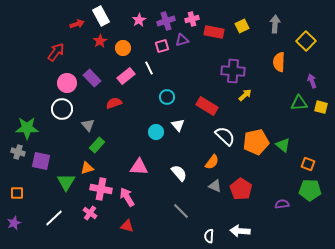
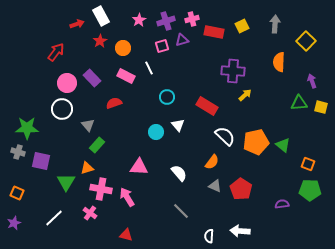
pink rectangle at (126, 76): rotated 66 degrees clockwise
orange square at (17, 193): rotated 24 degrees clockwise
red triangle at (127, 226): moved 1 px left, 9 px down
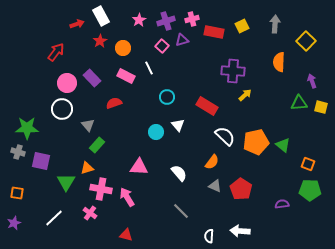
pink square at (162, 46): rotated 32 degrees counterclockwise
orange square at (17, 193): rotated 16 degrees counterclockwise
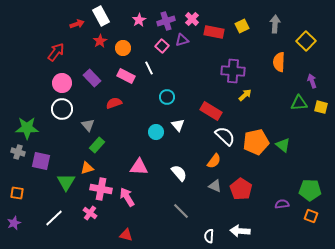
pink cross at (192, 19): rotated 32 degrees counterclockwise
pink circle at (67, 83): moved 5 px left
red rectangle at (207, 106): moved 4 px right, 5 px down
orange semicircle at (212, 162): moved 2 px right, 1 px up
orange square at (308, 164): moved 3 px right, 52 px down
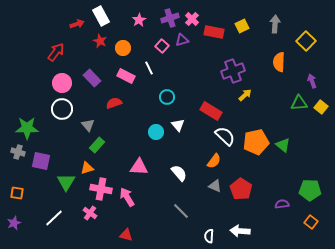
purple cross at (166, 21): moved 4 px right, 3 px up
red star at (100, 41): rotated 16 degrees counterclockwise
purple cross at (233, 71): rotated 25 degrees counterclockwise
yellow square at (321, 107): rotated 24 degrees clockwise
orange square at (311, 216): moved 6 px down; rotated 16 degrees clockwise
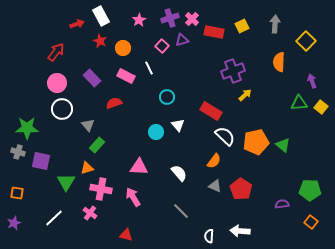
pink circle at (62, 83): moved 5 px left
pink arrow at (127, 197): moved 6 px right
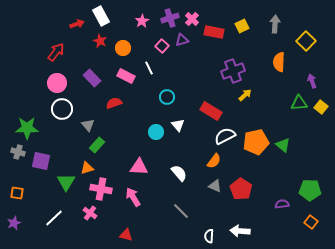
pink star at (139, 20): moved 3 px right, 1 px down
white semicircle at (225, 136): rotated 70 degrees counterclockwise
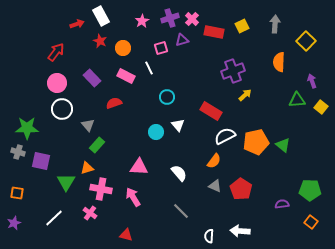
pink square at (162, 46): moved 1 px left, 2 px down; rotated 32 degrees clockwise
green triangle at (299, 103): moved 2 px left, 3 px up
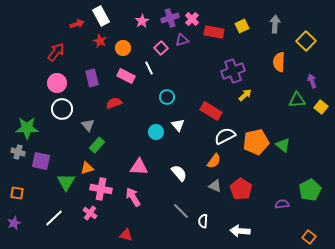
pink square at (161, 48): rotated 24 degrees counterclockwise
purple rectangle at (92, 78): rotated 30 degrees clockwise
green pentagon at (310, 190): rotated 30 degrees counterclockwise
orange square at (311, 222): moved 2 px left, 15 px down
white semicircle at (209, 236): moved 6 px left, 15 px up
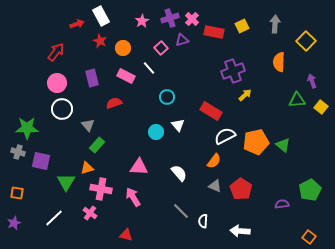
white line at (149, 68): rotated 16 degrees counterclockwise
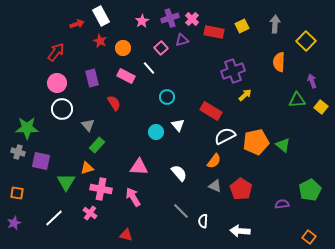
red semicircle at (114, 103): rotated 77 degrees clockwise
